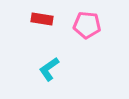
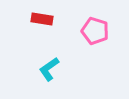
pink pentagon: moved 8 px right, 6 px down; rotated 12 degrees clockwise
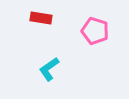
red rectangle: moved 1 px left, 1 px up
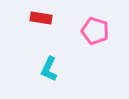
cyan L-shape: rotated 30 degrees counterclockwise
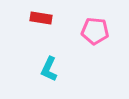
pink pentagon: rotated 12 degrees counterclockwise
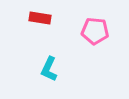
red rectangle: moved 1 px left
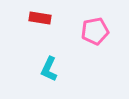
pink pentagon: rotated 16 degrees counterclockwise
